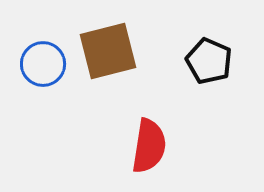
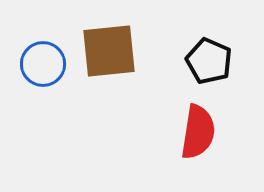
brown square: moved 1 px right; rotated 8 degrees clockwise
red semicircle: moved 49 px right, 14 px up
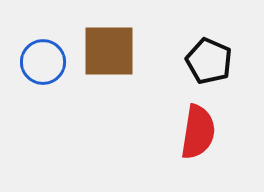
brown square: rotated 6 degrees clockwise
blue circle: moved 2 px up
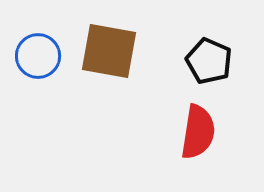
brown square: rotated 10 degrees clockwise
blue circle: moved 5 px left, 6 px up
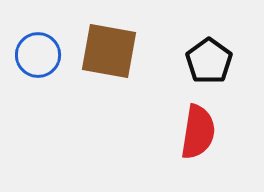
blue circle: moved 1 px up
black pentagon: rotated 12 degrees clockwise
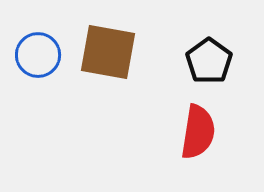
brown square: moved 1 px left, 1 px down
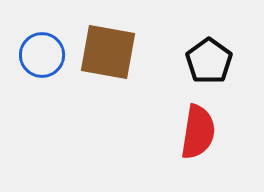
blue circle: moved 4 px right
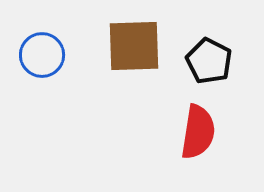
brown square: moved 26 px right, 6 px up; rotated 12 degrees counterclockwise
black pentagon: rotated 9 degrees counterclockwise
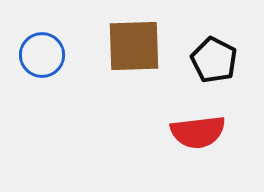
black pentagon: moved 5 px right, 1 px up
red semicircle: rotated 74 degrees clockwise
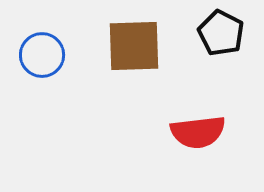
black pentagon: moved 7 px right, 27 px up
